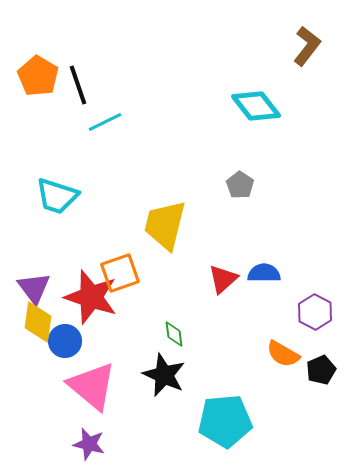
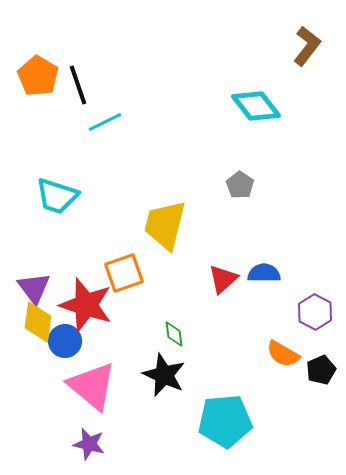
orange square: moved 4 px right
red star: moved 5 px left, 8 px down
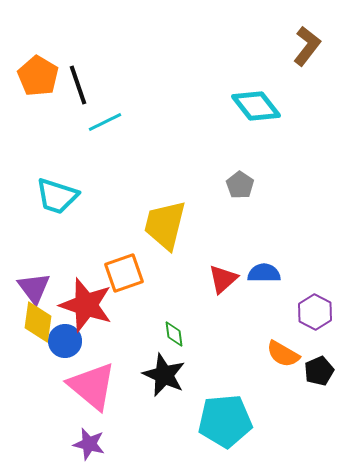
black pentagon: moved 2 px left, 1 px down
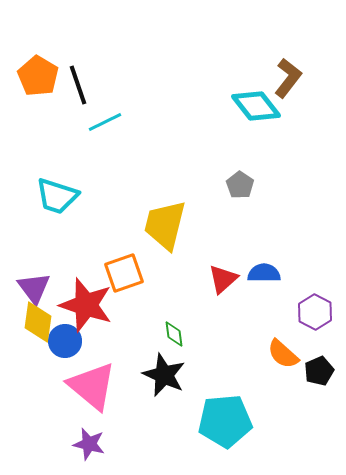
brown L-shape: moved 19 px left, 32 px down
orange semicircle: rotated 12 degrees clockwise
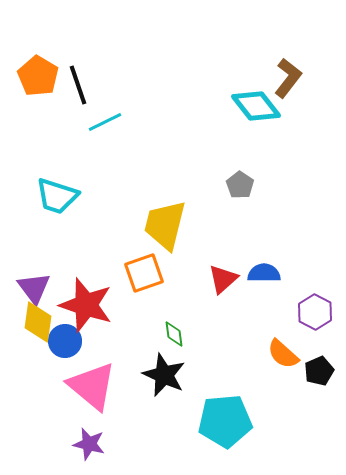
orange square: moved 20 px right
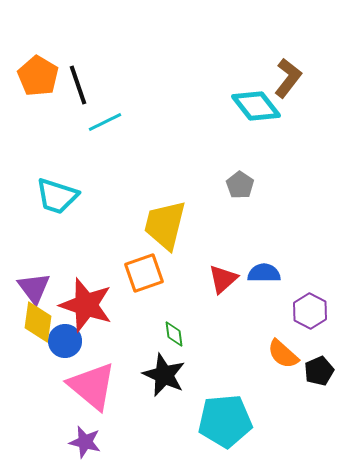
purple hexagon: moved 5 px left, 1 px up
purple star: moved 4 px left, 2 px up
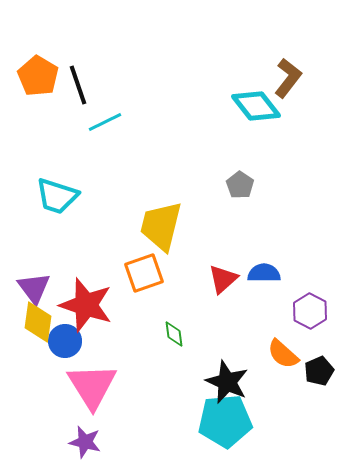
yellow trapezoid: moved 4 px left, 1 px down
black star: moved 63 px right, 7 px down
pink triangle: rotated 18 degrees clockwise
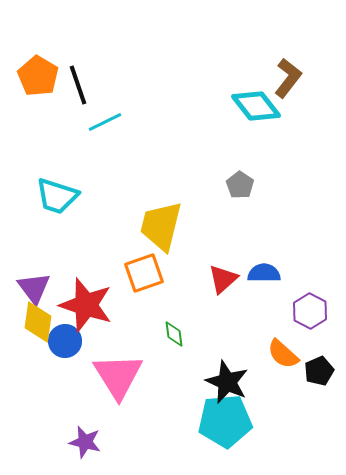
pink triangle: moved 26 px right, 10 px up
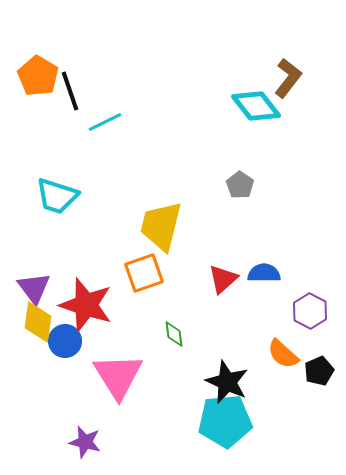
black line: moved 8 px left, 6 px down
